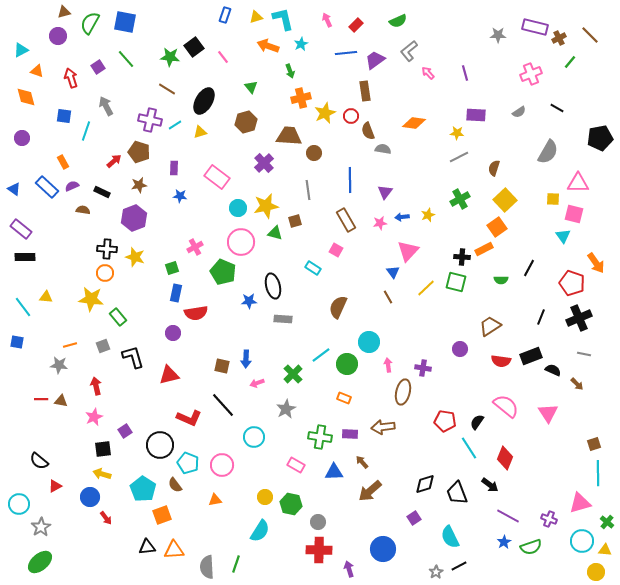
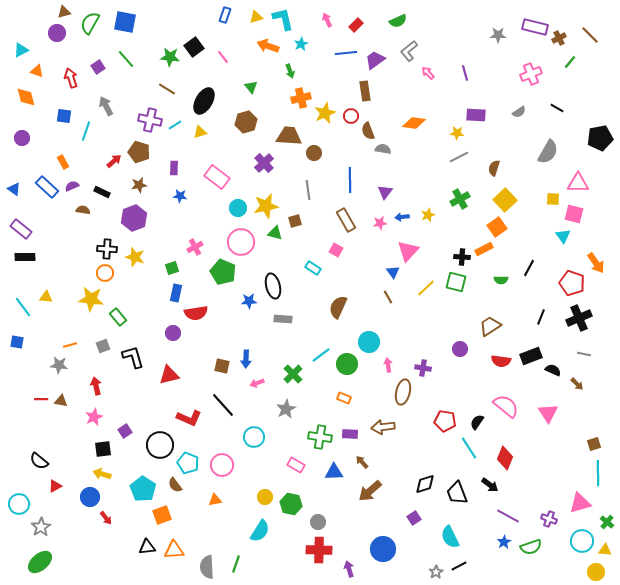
purple circle at (58, 36): moved 1 px left, 3 px up
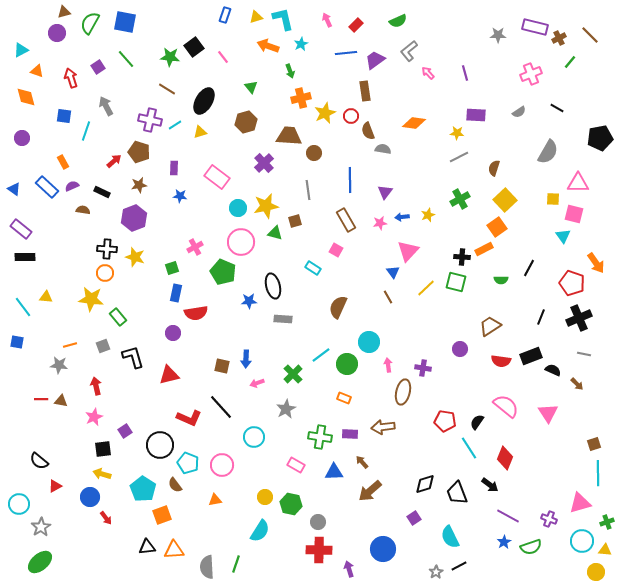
black line at (223, 405): moved 2 px left, 2 px down
green cross at (607, 522): rotated 32 degrees clockwise
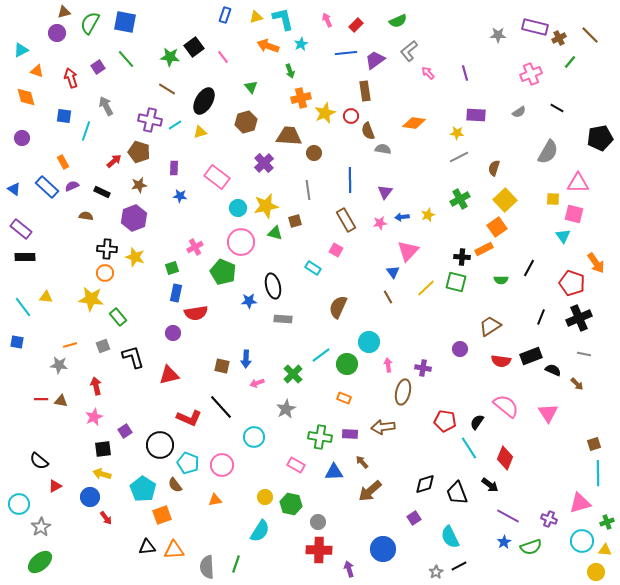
brown semicircle at (83, 210): moved 3 px right, 6 px down
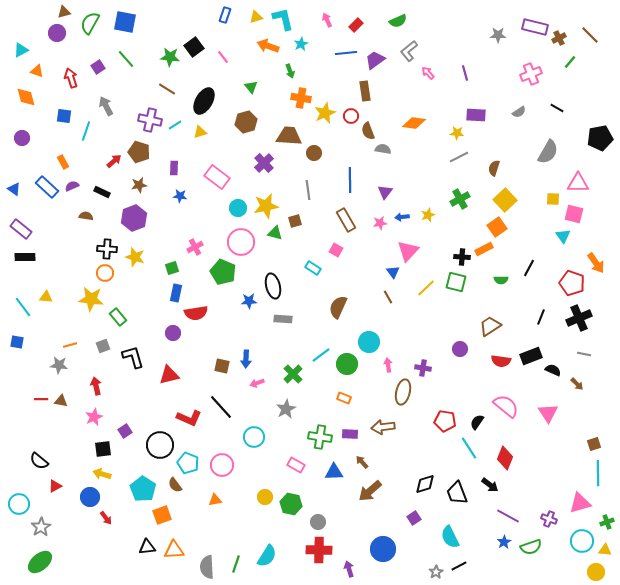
orange cross at (301, 98): rotated 24 degrees clockwise
cyan semicircle at (260, 531): moved 7 px right, 25 px down
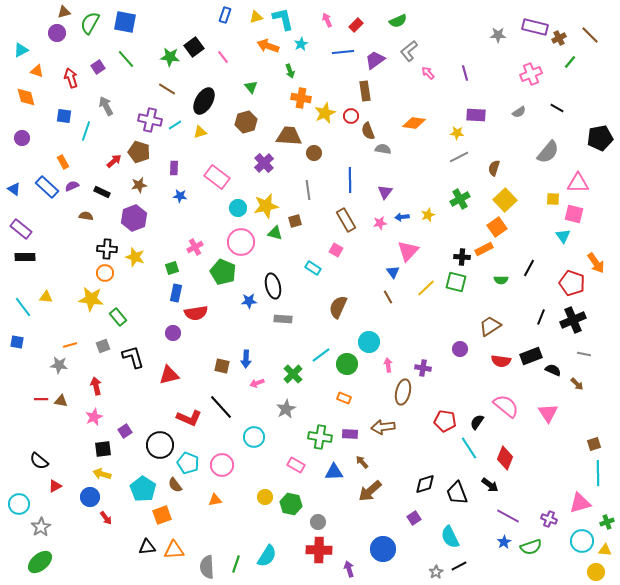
blue line at (346, 53): moved 3 px left, 1 px up
gray semicircle at (548, 152): rotated 10 degrees clockwise
black cross at (579, 318): moved 6 px left, 2 px down
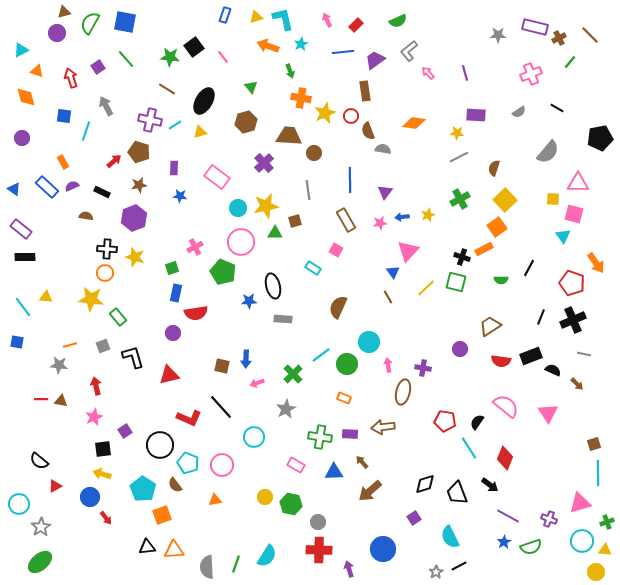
green triangle at (275, 233): rotated 14 degrees counterclockwise
black cross at (462, 257): rotated 14 degrees clockwise
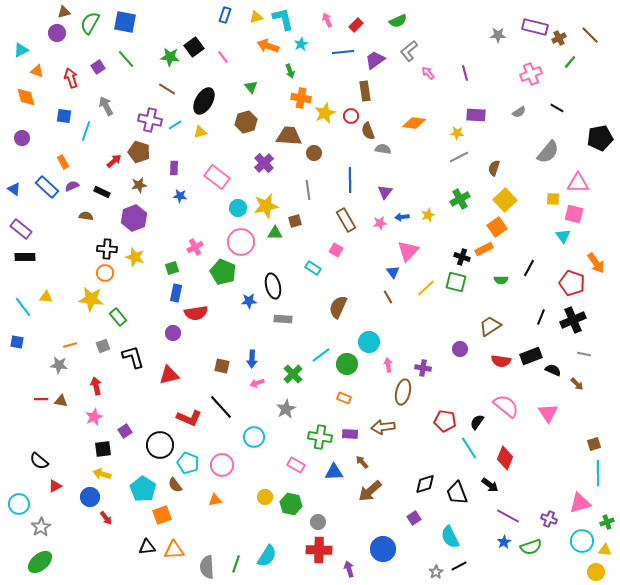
blue arrow at (246, 359): moved 6 px right
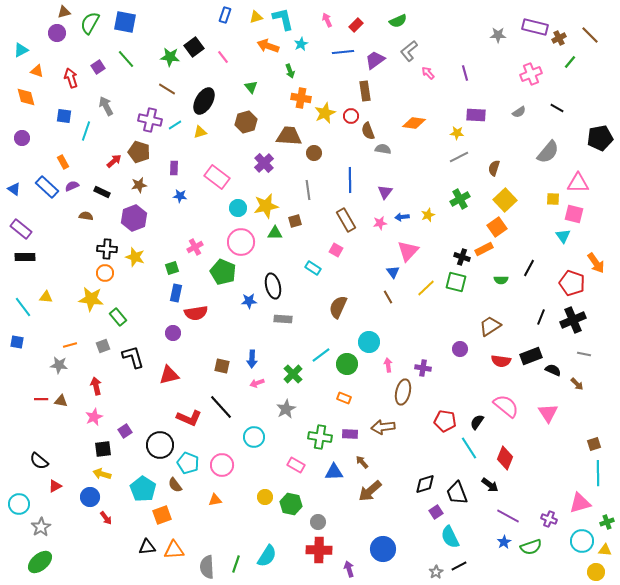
purple square at (414, 518): moved 22 px right, 6 px up
